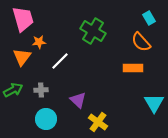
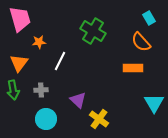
pink trapezoid: moved 3 px left
orange triangle: moved 3 px left, 6 px down
white line: rotated 18 degrees counterclockwise
green arrow: rotated 108 degrees clockwise
yellow cross: moved 1 px right, 3 px up
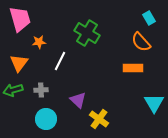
green cross: moved 6 px left, 2 px down
green arrow: rotated 84 degrees clockwise
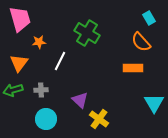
purple triangle: moved 2 px right
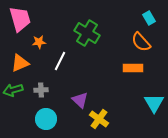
orange triangle: moved 1 px right; rotated 30 degrees clockwise
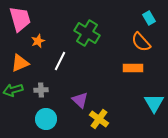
orange star: moved 1 px left, 1 px up; rotated 16 degrees counterclockwise
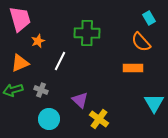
green cross: rotated 30 degrees counterclockwise
gray cross: rotated 24 degrees clockwise
cyan circle: moved 3 px right
